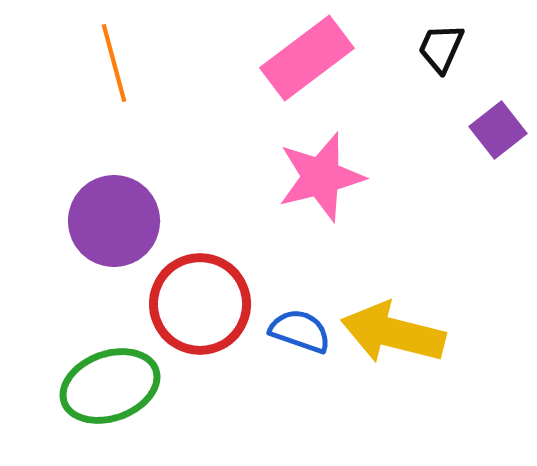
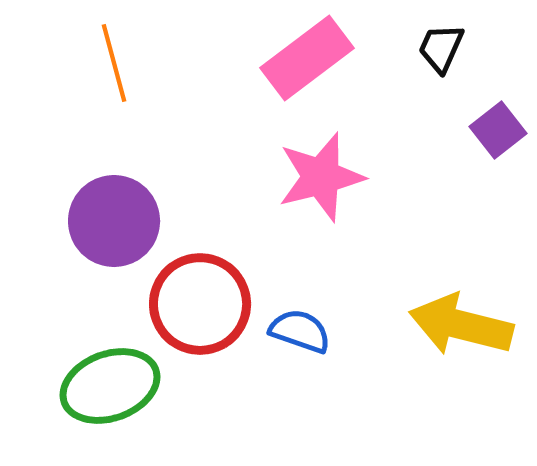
yellow arrow: moved 68 px right, 8 px up
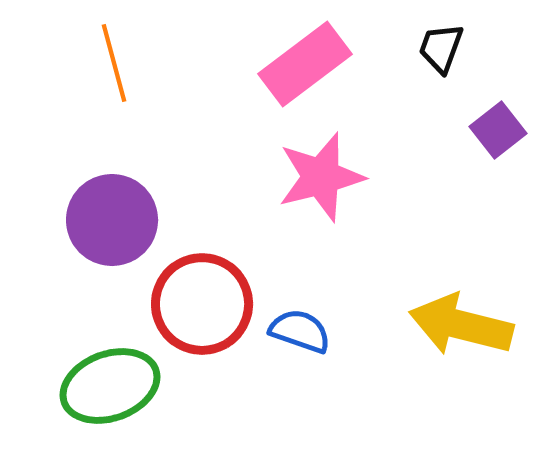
black trapezoid: rotated 4 degrees counterclockwise
pink rectangle: moved 2 px left, 6 px down
purple circle: moved 2 px left, 1 px up
red circle: moved 2 px right
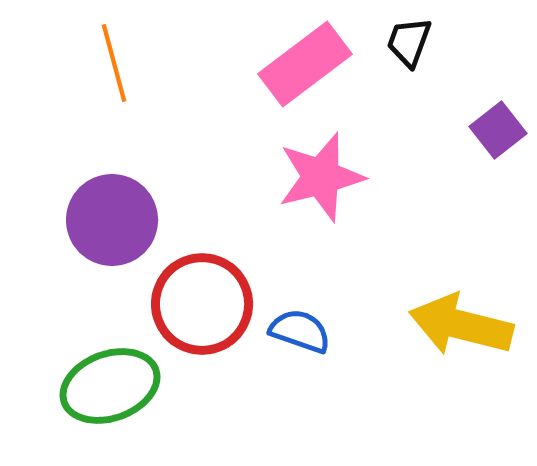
black trapezoid: moved 32 px left, 6 px up
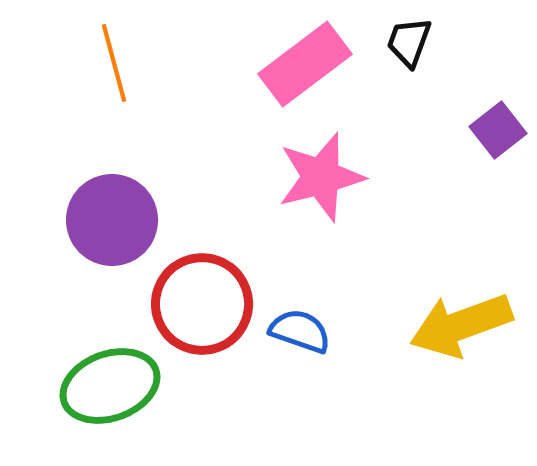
yellow arrow: rotated 34 degrees counterclockwise
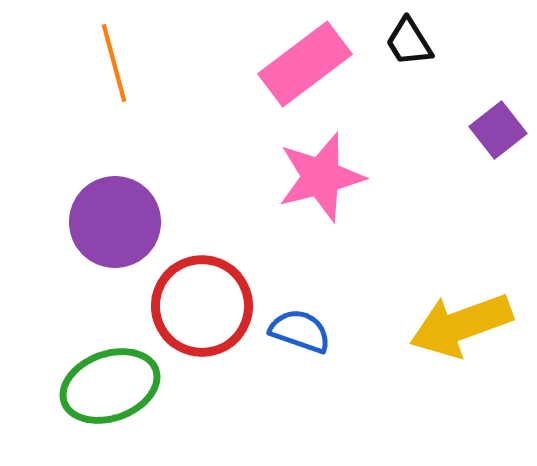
black trapezoid: rotated 52 degrees counterclockwise
purple circle: moved 3 px right, 2 px down
red circle: moved 2 px down
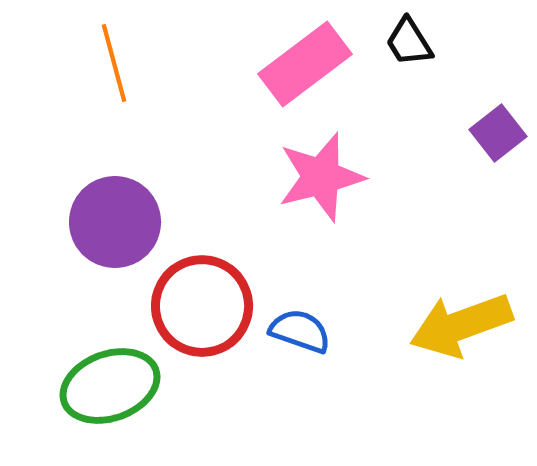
purple square: moved 3 px down
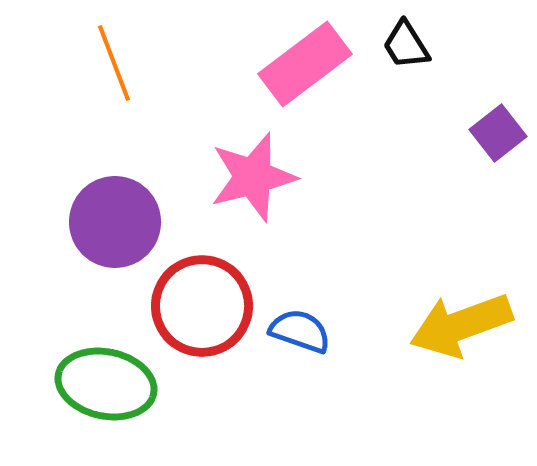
black trapezoid: moved 3 px left, 3 px down
orange line: rotated 6 degrees counterclockwise
pink star: moved 68 px left
green ellipse: moved 4 px left, 2 px up; rotated 32 degrees clockwise
